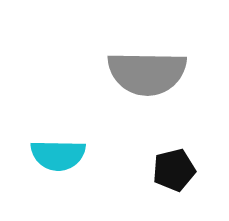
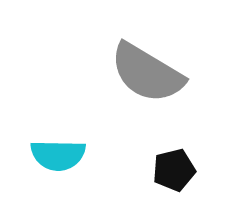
gray semicircle: rotated 30 degrees clockwise
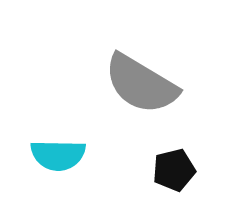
gray semicircle: moved 6 px left, 11 px down
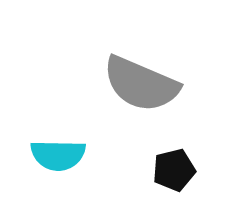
gray semicircle: rotated 8 degrees counterclockwise
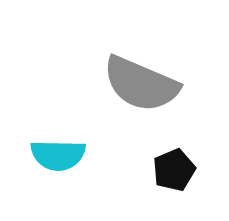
black pentagon: rotated 9 degrees counterclockwise
